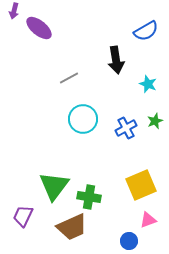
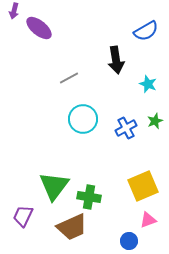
yellow square: moved 2 px right, 1 px down
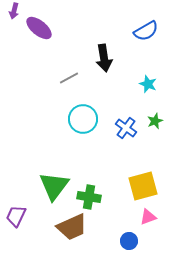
black arrow: moved 12 px left, 2 px up
blue cross: rotated 25 degrees counterclockwise
yellow square: rotated 8 degrees clockwise
purple trapezoid: moved 7 px left
pink triangle: moved 3 px up
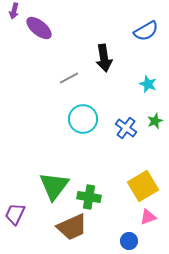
yellow square: rotated 16 degrees counterclockwise
purple trapezoid: moved 1 px left, 2 px up
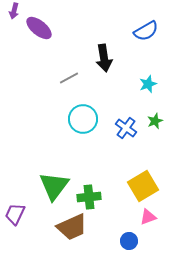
cyan star: rotated 30 degrees clockwise
green cross: rotated 15 degrees counterclockwise
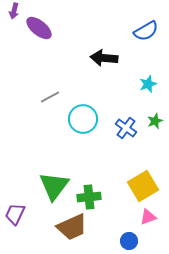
black arrow: rotated 104 degrees clockwise
gray line: moved 19 px left, 19 px down
